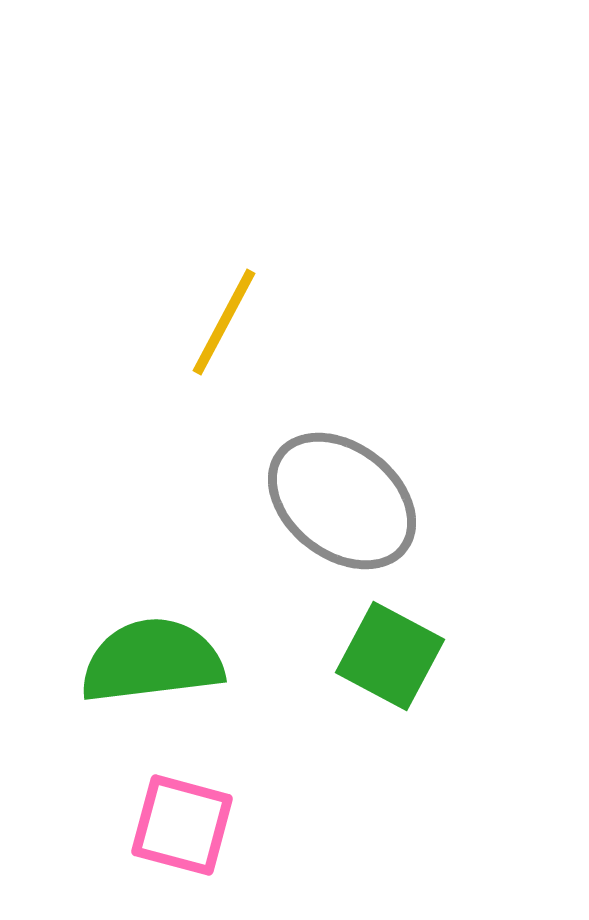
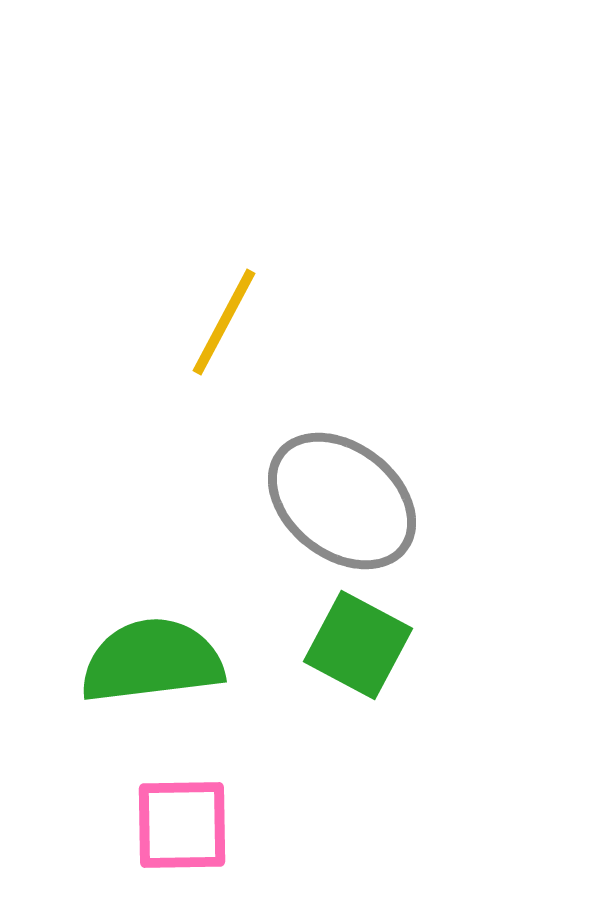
green square: moved 32 px left, 11 px up
pink square: rotated 16 degrees counterclockwise
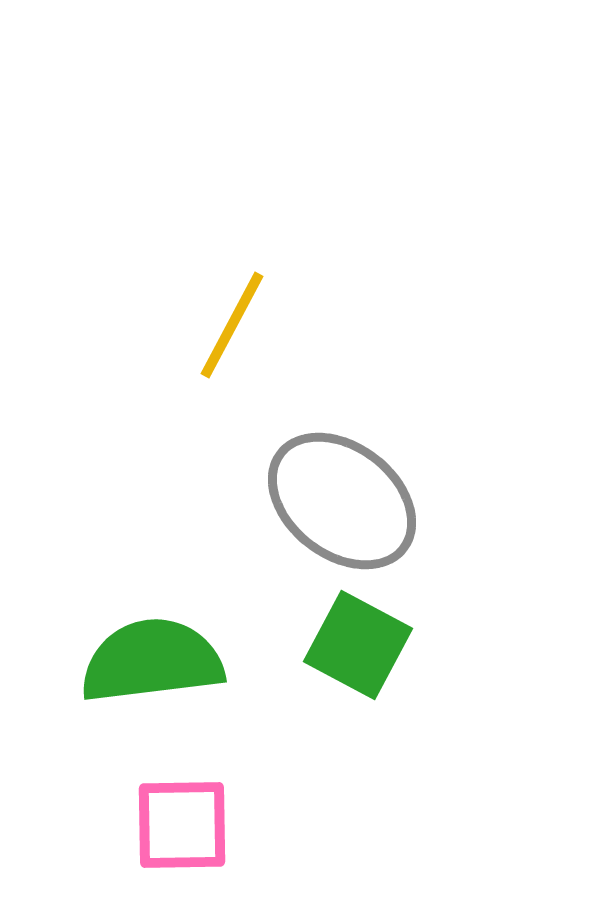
yellow line: moved 8 px right, 3 px down
